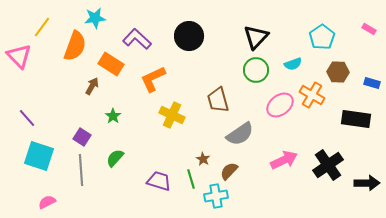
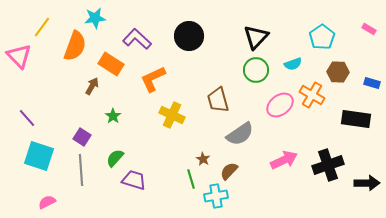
black cross: rotated 16 degrees clockwise
purple trapezoid: moved 25 px left, 1 px up
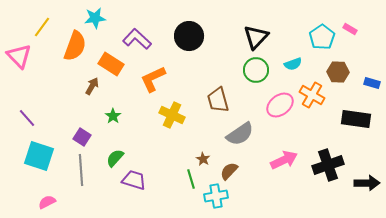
pink rectangle: moved 19 px left
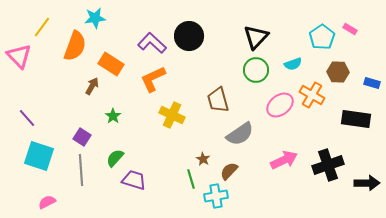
purple L-shape: moved 15 px right, 4 px down
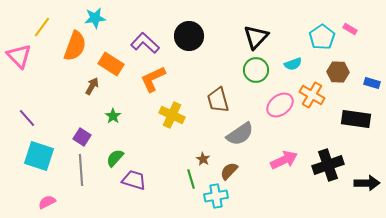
purple L-shape: moved 7 px left
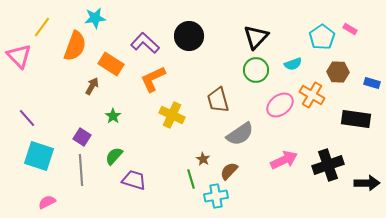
green semicircle: moved 1 px left, 2 px up
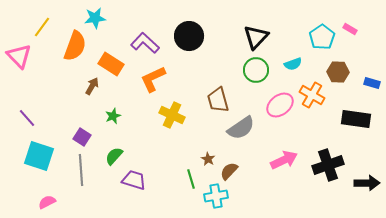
green star: rotated 14 degrees clockwise
gray semicircle: moved 1 px right, 6 px up
brown star: moved 5 px right
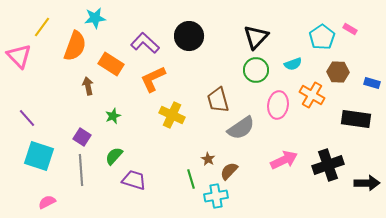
brown arrow: moved 4 px left; rotated 42 degrees counterclockwise
pink ellipse: moved 2 px left; rotated 44 degrees counterclockwise
